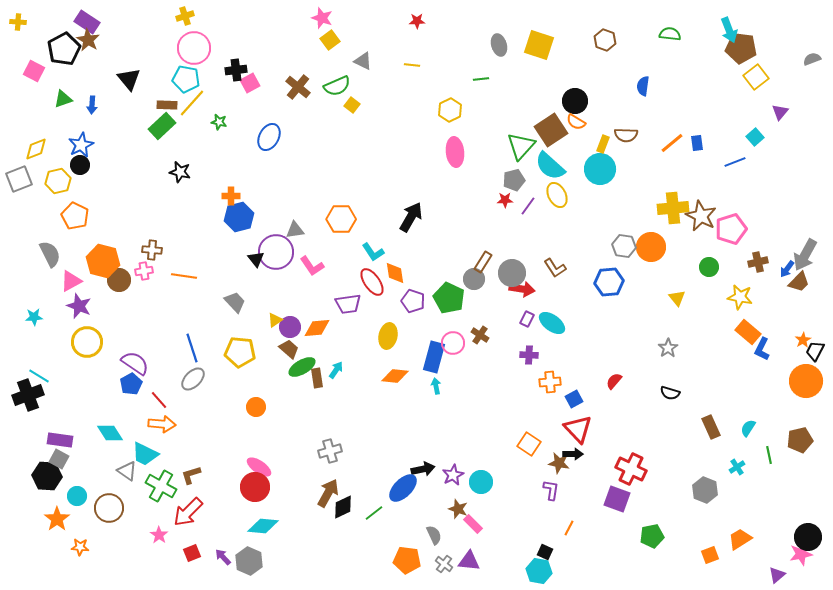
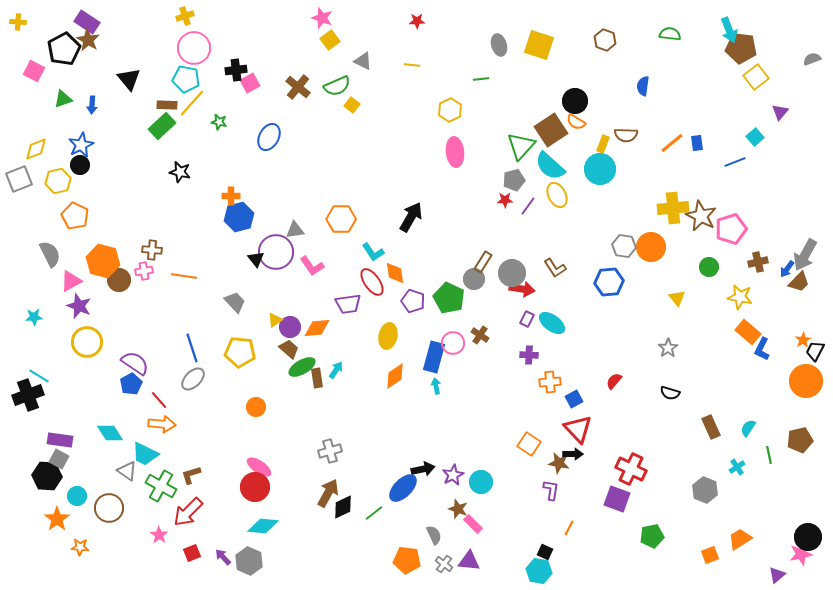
orange diamond at (395, 376): rotated 40 degrees counterclockwise
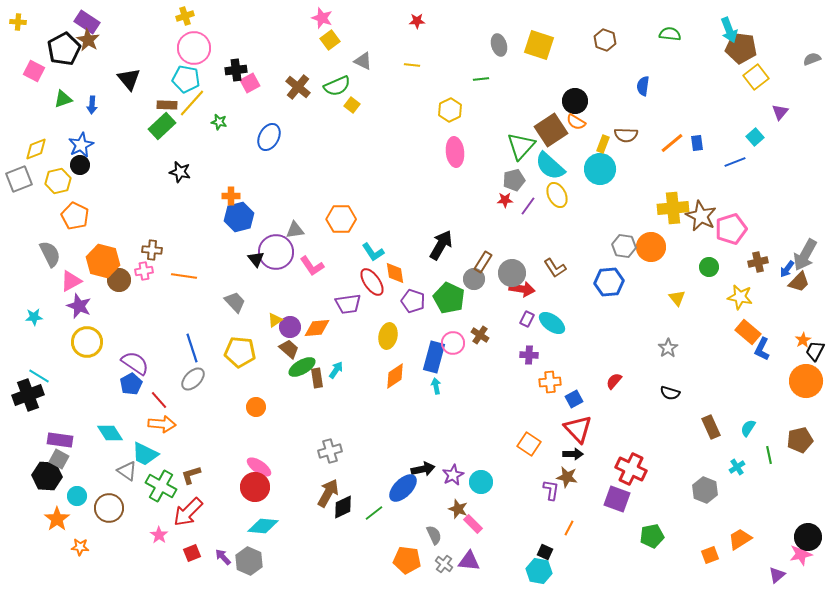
black arrow at (411, 217): moved 30 px right, 28 px down
brown star at (559, 463): moved 8 px right, 14 px down
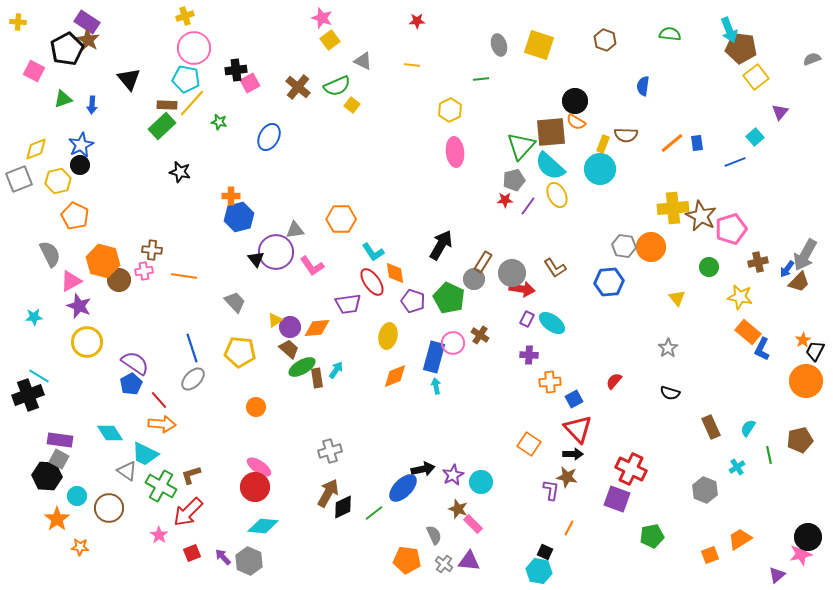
black pentagon at (64, 49): moved 3 px right
brown square at (551, 130): moved 2 px down; rotated 28 degrees clockwise
orange diamond at (395, 376): rotated 12 degrees clockwise
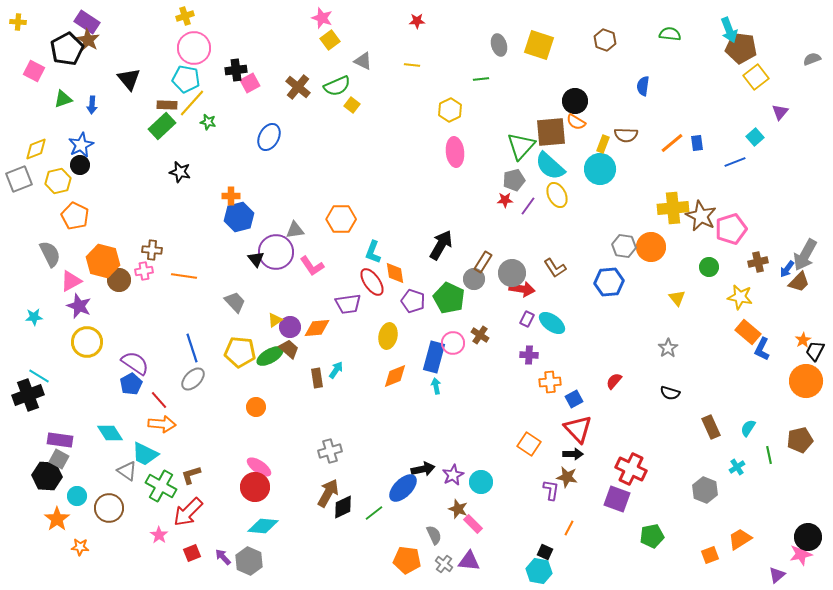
green star at (219, 122): moved 11 px left
cyan L-shape at (373, 252): rotated 55 degrees clockwise
green ellipse at (302, 367): moved 32 px left, 11 px up
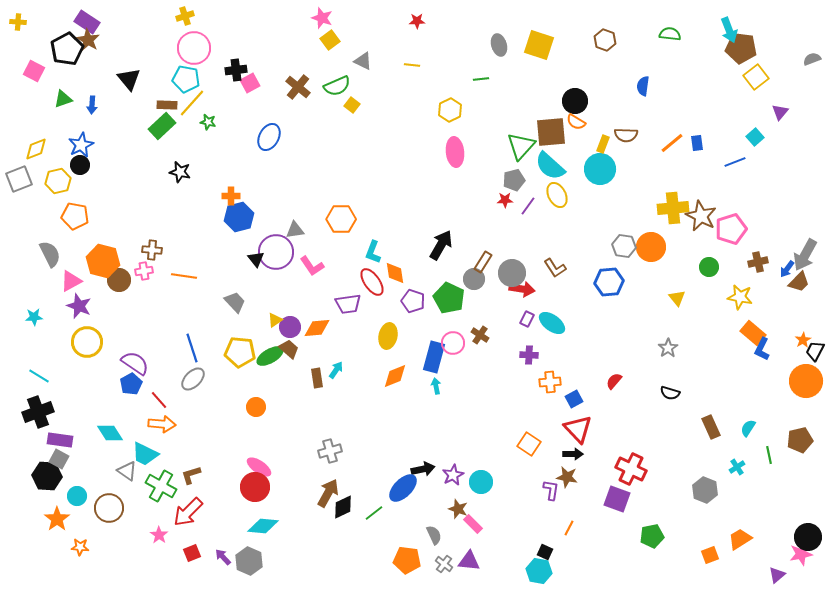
orange pentagon at (75, 216): rotated 16 degrees counterclockwise
orange rectangle at (748, 332): moved 5 px right, 1 px down
black cross at (28, 395): moved 10 px right, 17 px down
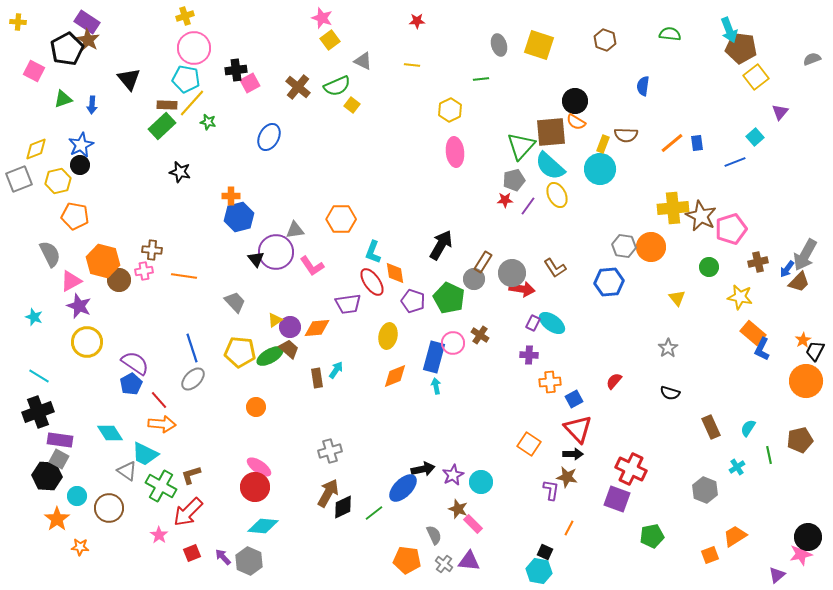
cyan star at (34, 317): rotated 24 degrees clockwise
purple rectangle at (527, 319): moved 6 px right, 4 px down
orange trapezoid at (740, 539): moved 5 px left, 3 px up
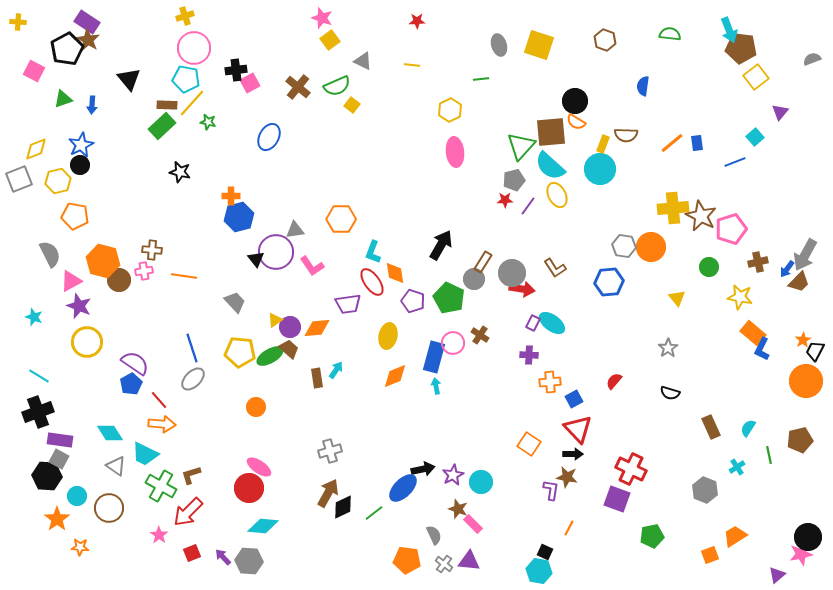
gray triangle at (127, 471): moved 11 px left, 5 px up
red circle at (255, 487): moved 6 px left, 1 px down
gray hexagon at (249, 561): rotated 20 degrees counterclockwise
